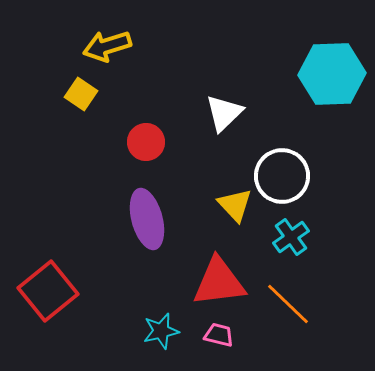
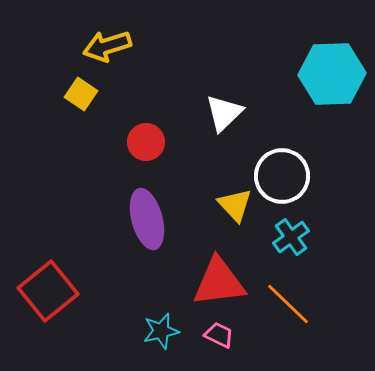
pink trapezoid: rotated 12 degrees clockwise
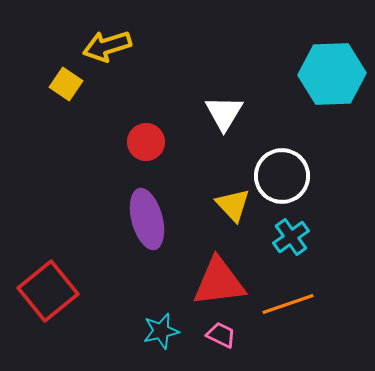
yellow square: moved 15 px left, 10 px up
white triangle: rotated 15 degrees counterclockwise
yellow triangle: moved 2 px left
orange line: rotated 63 degrees counterclockwise
pink trapezoid: moved 2 px right
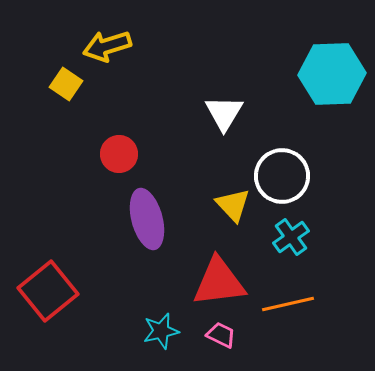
red circle: moved 27 px left, 12 px down
orange line: rotated 6 degrees clockwise
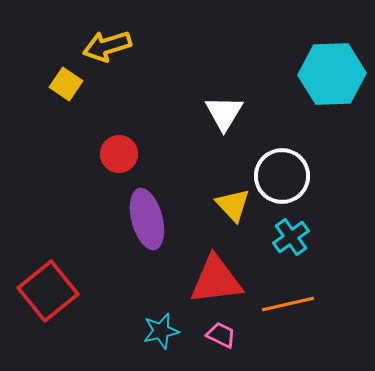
red triangle: moved 3 px left, 2 px up
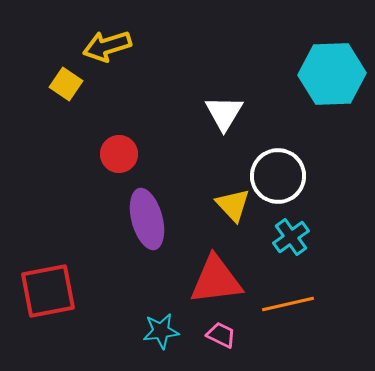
white circle: moved 4 px left
red square: rotated 28 degrees clockwise
cyan star: rotated 6 degrees clockwise
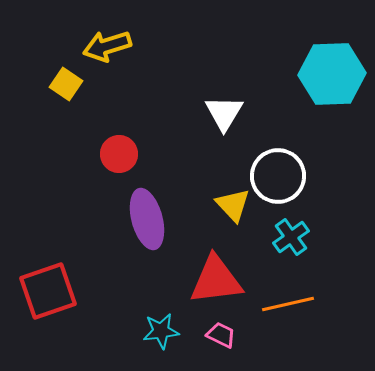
red square: rotated 8 degrees counterclockwise
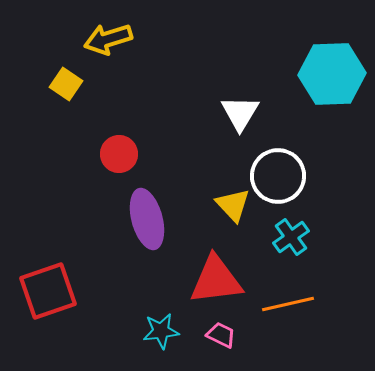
yellow arrow: moved 1 px right, 7 px up
white triangle: moved 16 px right
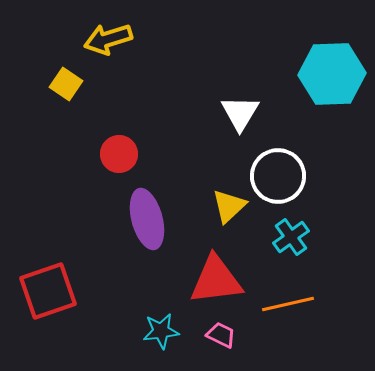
yellow triangle: moved 4 px left, 1 px down; rotated 30 degrees clockwise
